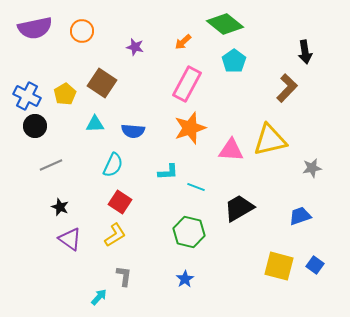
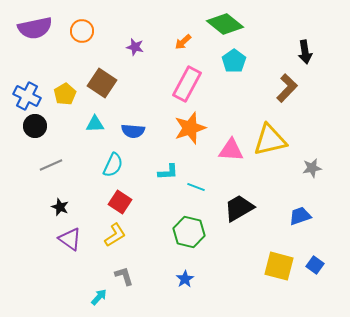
gray L-shape: rotated 25 degrees counterclockwise
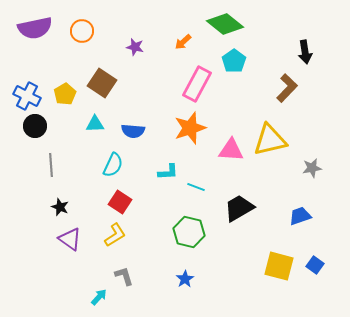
pink rectangle: moved 10 px right
gray line: rotated 70 degrees counterclockwise
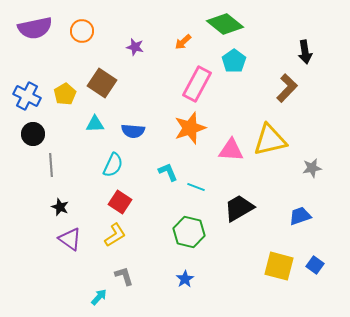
black circle: moved 2 px left, 8 px down
cyan L-shape: rotated 110 degrees counterclockwise
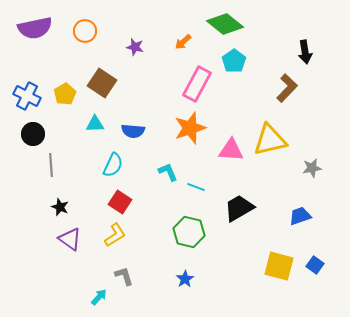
orange circle: moved 3 px right
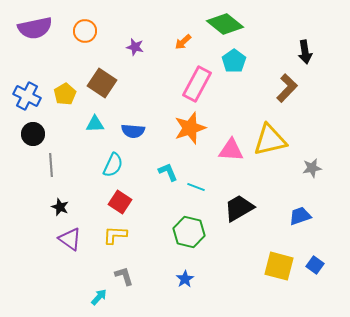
yellow L-shape: rotated 145 degrees counterclockwise
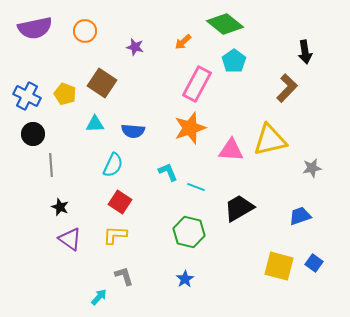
yellow pentagon: rotated 20 degrees counterclockwise
blue square: moved 1 px left, 2 px up
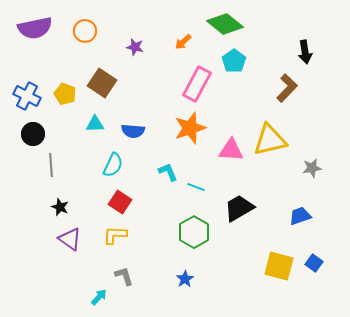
green hexagon: moved 5 px right; rotated 16 degrees clockwise
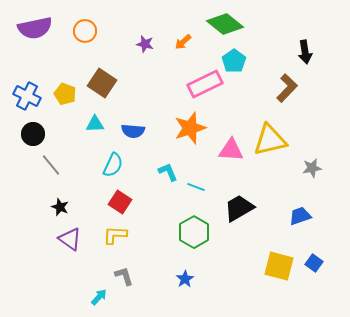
purple star: moved 10 px right, 3 px up
pink rectangle: moved 8 px right; rotated 36 degrees clockwise
gray line: rotated 35 degrees counterclockwise
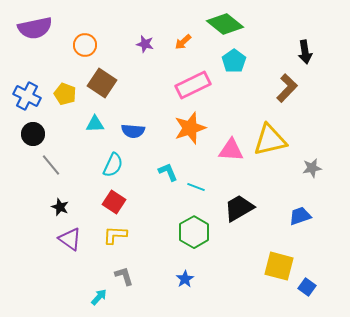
orange circle: moved 14 px down
pink rectangle: moved 12 px left, 1 px down
red square: moved 6 px left
blue square: moved 7 px left, 24 px down
